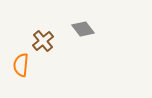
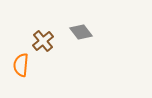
gray diamond: moved 2 px left, 3 px down
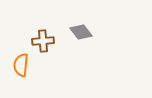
brown cross: rotated 35 degrees clockwise
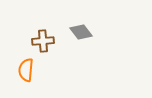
orange semicircle: moved 5 px right, 5 px down
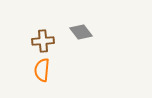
orange semicircle: moved 16 px right
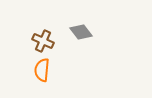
brown cross: rotated 30 degrees clockwise
